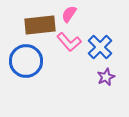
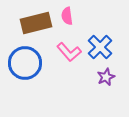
pink semicircle: moved 2 px left, 2 px down; rotated 42 degrees counterclockwise
brown rectangle: moved 4 px left, 2 px up; rotated 8 degrees counterclockwise
pink L-shape: moved 10 px down
blue circle: moved 1 px left, 2 px down
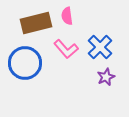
pink L-shape: moved 3 px left, 3 px up
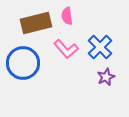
blue circle: moved 2 px left
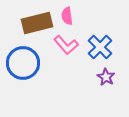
brown rectangle: moved 1 px right
pink L-shape: moved 4 px up
purple star: rotated 18 degrees counterclockwise
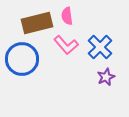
blue circle: moved 1 px left, 4 px up
purple star: rotated 18 degrees clockwise
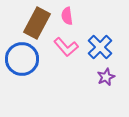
brown rectangle: rotated 48 degrees counterclockwise
pink L-shape: moved 2 px down
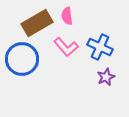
brown rectangle: rotated 32 degrees clockwise
blue cross: rotated 20 degrees counterclockwise
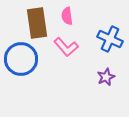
brown rectangle: rotated 68 degrees counterclockwise
blue cross: moved 10 px right, 8 px up
blue circle: moved 1 px left
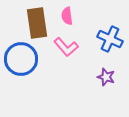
purple star: rotated 30 degrees counterclockwise
